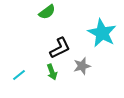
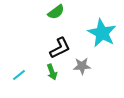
green semicircle: moved 9 px right
gray star: rotated 12 degrees clockwise
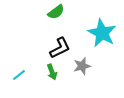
gray star: rotated 12 degrees counterclockwise
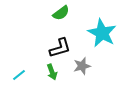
green semicircle: moved 5 px right, 1 px down
black L-shape: rotated 10 degrees clockwise
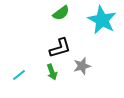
cyan star: moved 13 px up
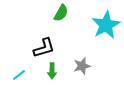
green semicircle: rotated 24 degrees counterclockwise
cyan star: moved 4 px right, 5 px down; rotated 16 degrees clockwise
black L-shape: moved 16 px left
green arrow: moved 1 px up; rotated 21 degrees clockwise
